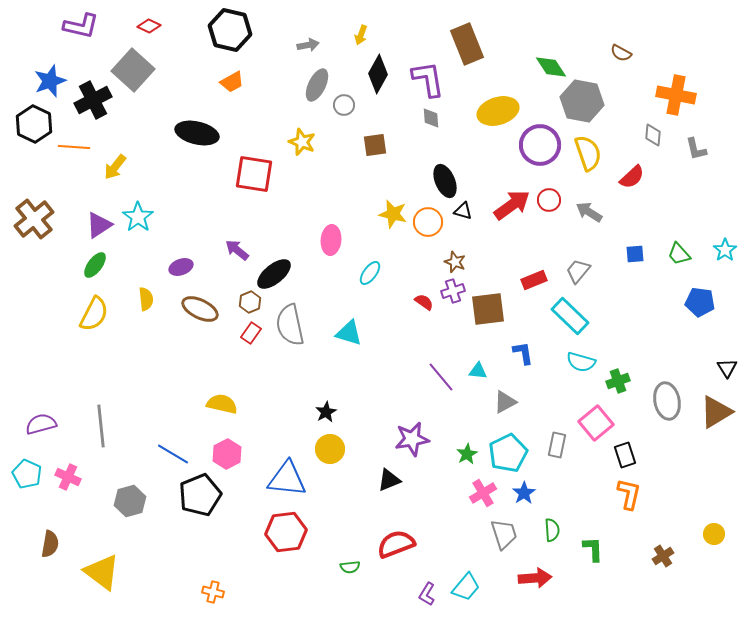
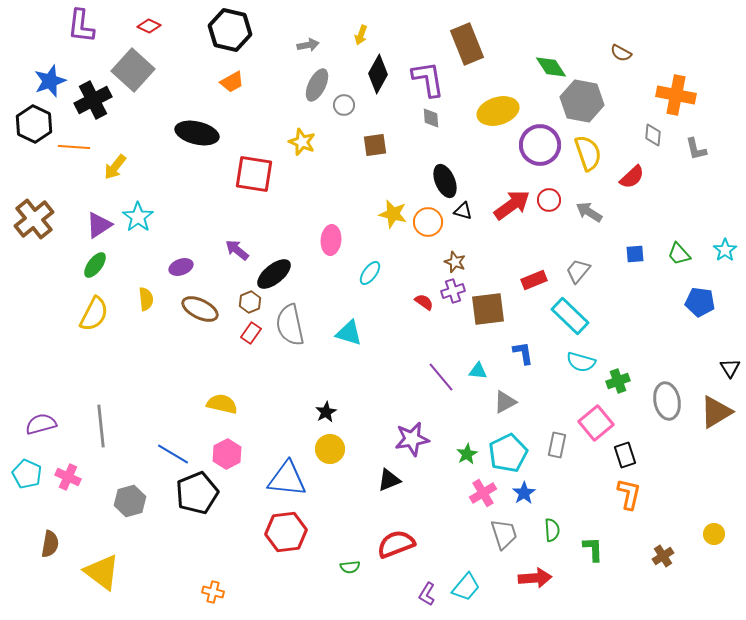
purple L-shape at (81, 26): rotated 84 degrees clockwise
black triangle at (727, 368): moved 3 px right
black pentagon at (200, 495): moved 3 px left, 2 px up
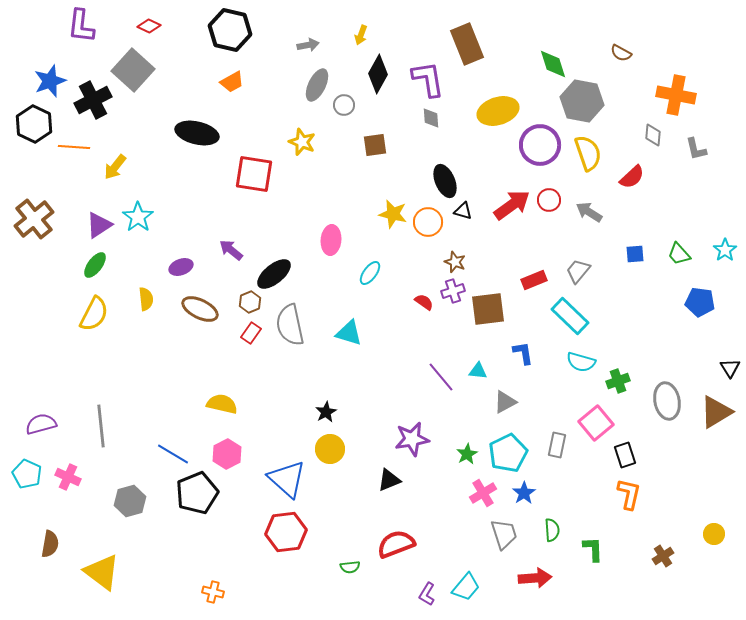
green diamond at (551, 67): moved 2 px right, 3 px up; rotated 16 degrees clockwise
purple arrow at (237, 250): moved 6 px left
blue triangle at (287, 479): rotated 36 degrees clockwise
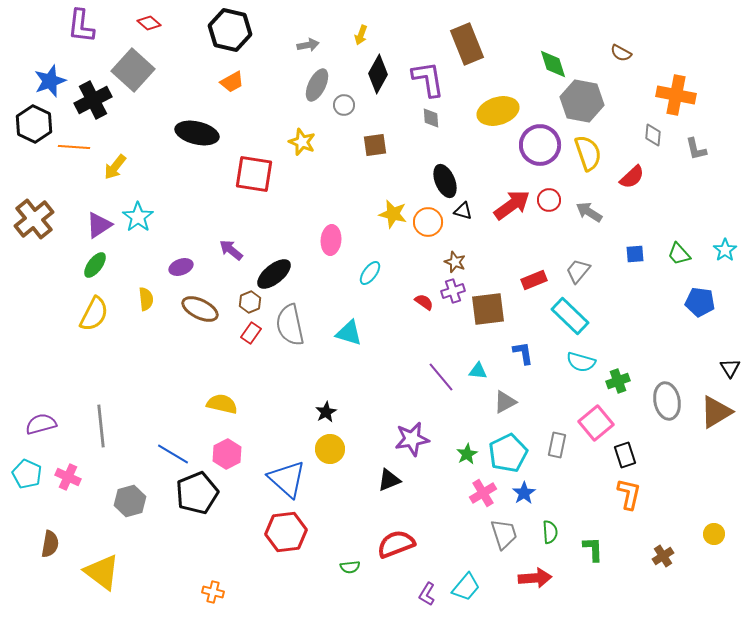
red diamond at (149, 26): moved 3 px up; rotated 15 degrees clockwise
green semicircle at (552, 530): moved 2 px left, 2 px down
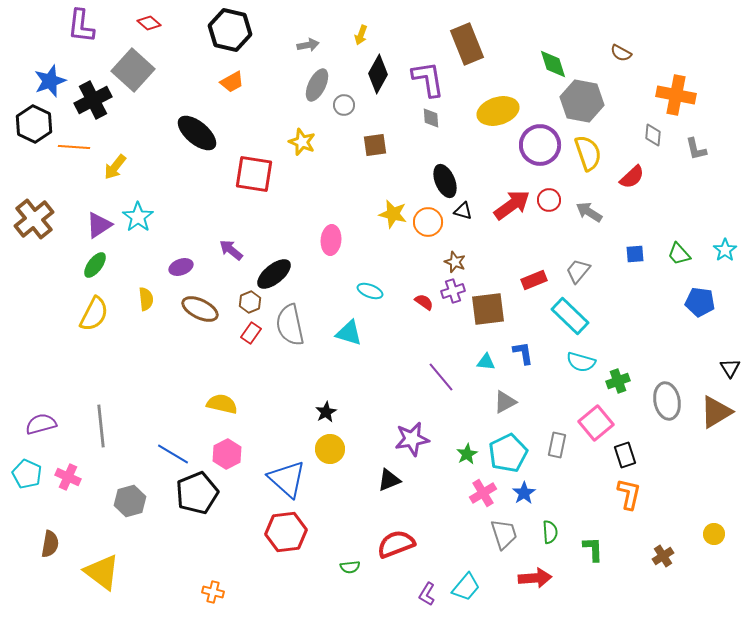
black ellipse at (197, 133): rotated 27 degrees clockwise
cyan ellipse at (370, 273): moved 18 px down; rotated 75 degrees clockwise
cyan triangle at (478, 371): moved 8 px right, 9 px up
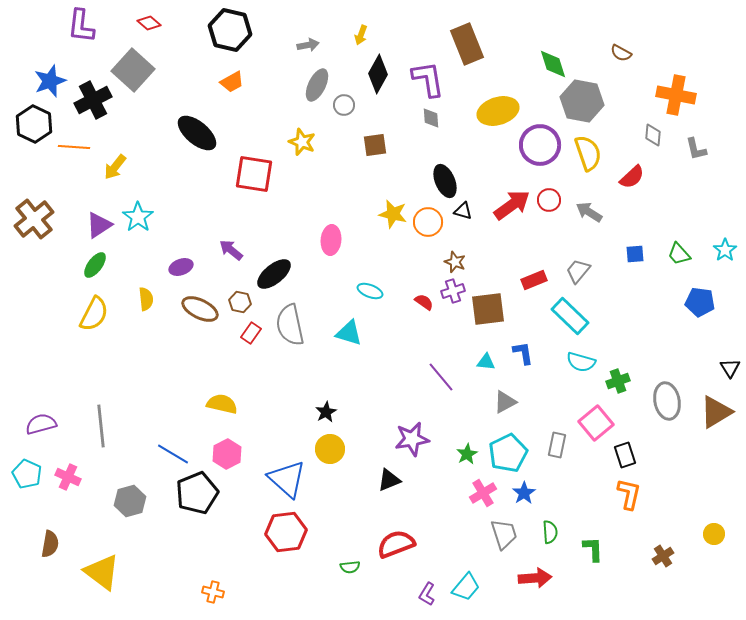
brown hexagon at (250, 302): moved 10 px left; rotated 25 degrees counterclockwise
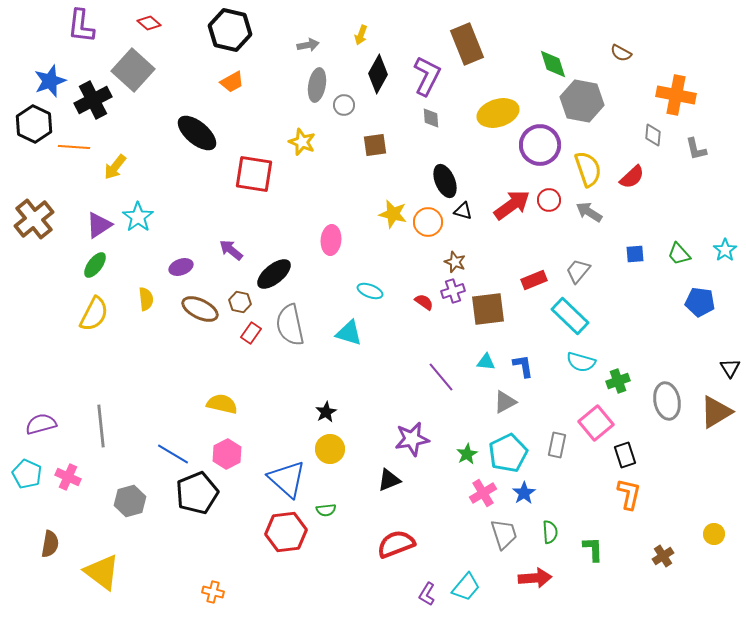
purple L-shape at (428, 79): moved 1 px left, 3 px up; rotated 36 degrees clockwise
gray ellipse at (317, 85): rotated 16 degrees counterclockwise
yellow ellipse at (498, 111): moved 2 px down
yellow semicircle at (588, 153): moved 16 px down
blue L-shape at (523, 353): moved 13 px down
green semicircle at (350, 567): moved 24 px left, 57 px up
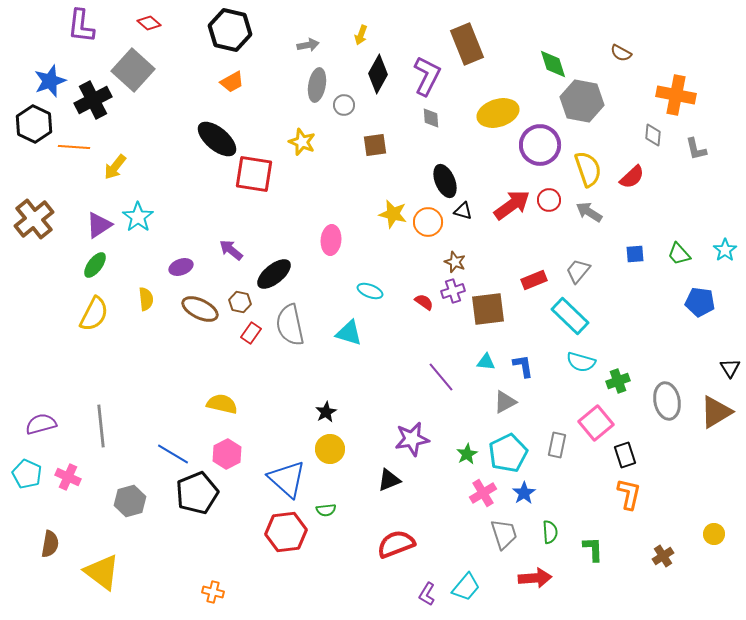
black ellipse at (197, 133): moved 20 px right, 6 px down
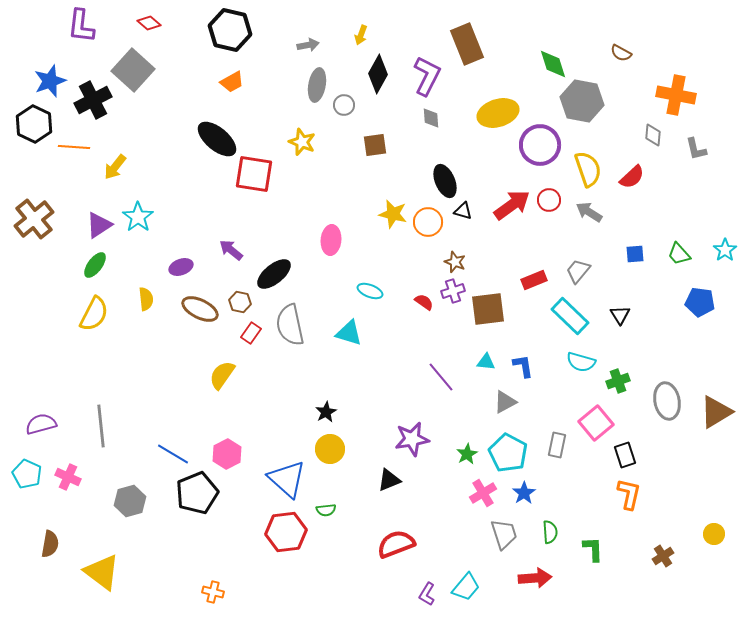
black triangle at (730, 368): moved 110 px left, 53 px up
yellow semicircle at (222, 404): moved 29 px up; rotated 68 degrees counterclockwise
cyan pentagon at (508, 453): rotated 18 degrees counterclockwise
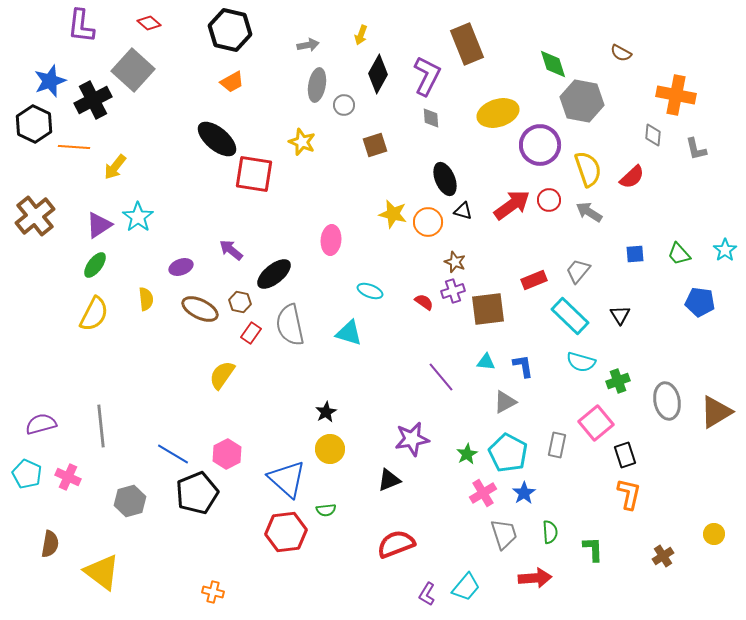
brown square at (375, 145): rotated 10 degrees counterclockwise
black ellipse at (445, 181): moved 2 px up
brown cross at (34, 219): moved 1 px right, 3 px up
